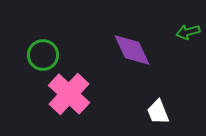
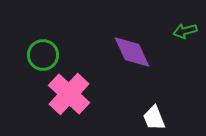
green arrow: moved 3 px left, 1 px up
purple diamond: moved 2 px down
white trapezoid: moved 4 px left, 6 px down
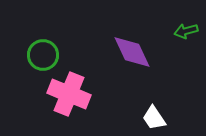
green arrow: moved 1 px right
pink cross: rotated 21 degrees counterclockwise
white trapezoid: rotated 12 degrees counterclockwise
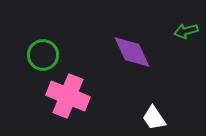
pink cross: moved 1 px left, 2 px down
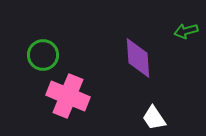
purple diamond: moved 6 px right, 6 px down; rotated 21 degrees clockwise
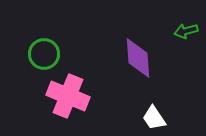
green circle: moved 1 px right, 1 px up
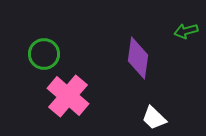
purple diamond: rotated 12 degrees clockwise
pink cross: rotated 18 degrees clockwise
white trapezoid: rotated 12 degrees counterclockwise
